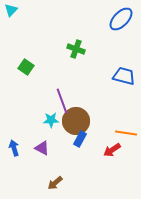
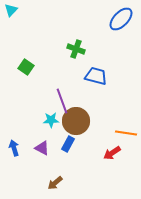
blue trapezoid: moved 28 px left
blue rectangle: moved 12 px left, 5 px down
red arrow: moved 3 px down
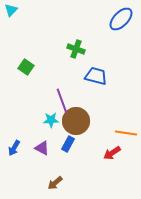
blue arrow: rotated 133 degrees counterclockwise
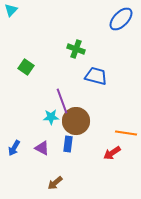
cyan star: moved 3 px up
blue rectangle: rotated 21 degrees counterclockwise
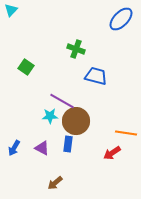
purple line: rotated 40 degrees counterclockwise
cyan star: moved 1 px left, 1 px up
